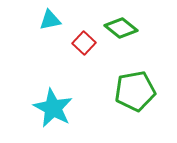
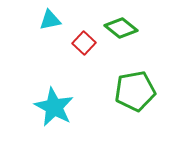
cyan star: moved 1 px right, 1 px up
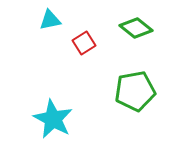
green diamond: moved 15 px right
red square: rotated 15 degrees clockwise
cyan star: moved 1 px left, 12 px down
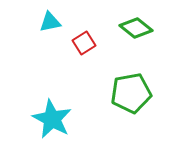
cyan triangle: moved 2 px down
green pentagon: moved 4 px left, 2 px down
cyan star: moved 1 px left
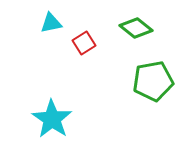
cyan triangle: moved 1 px right, 1 px down
green pentagon: moved 22 px right, 12 px up
cyan star: rotated 6 degrees clockwise
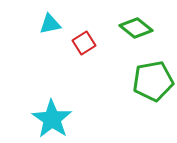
cyan triangle: moved 1 px left, 1 px down
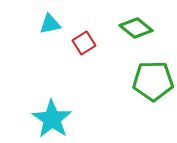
green pentagon: rotated 9 degrees clockwise
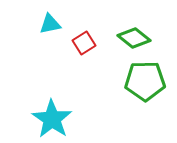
green diamond: moved 2 px left, 10 px down
green pentagon: moved 8 px left
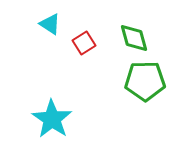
cyan triangle: rotated 45 degrees clockwise
green diamond: rotated 36 degrees clockwise
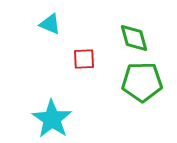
cyan triangle: rotated 10 degrees counterclockwise
red square: moved 16 px down; rotated 30 degrees clockwise
green pentagon: moved 3 px left, 1 px down
